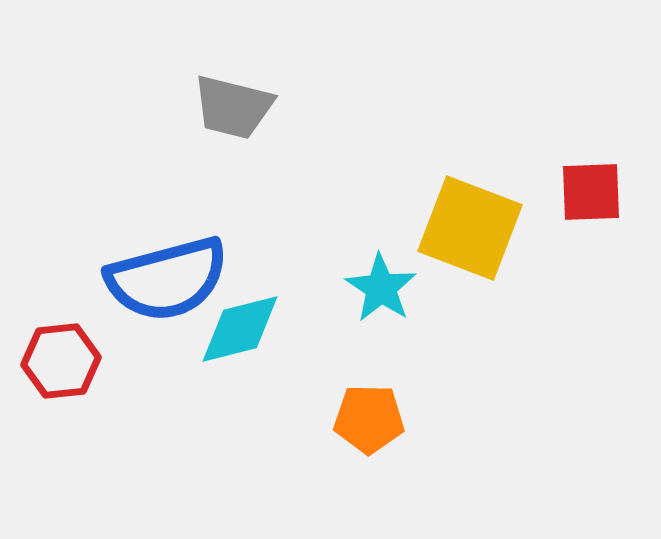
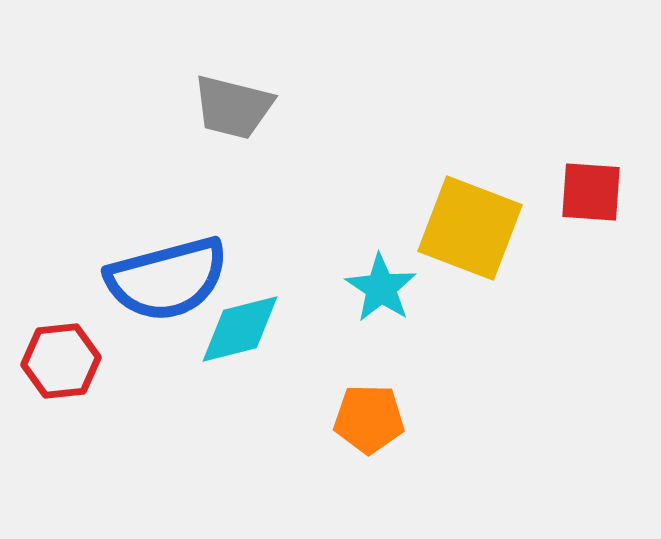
red square: rotated 6 degrees clockwise
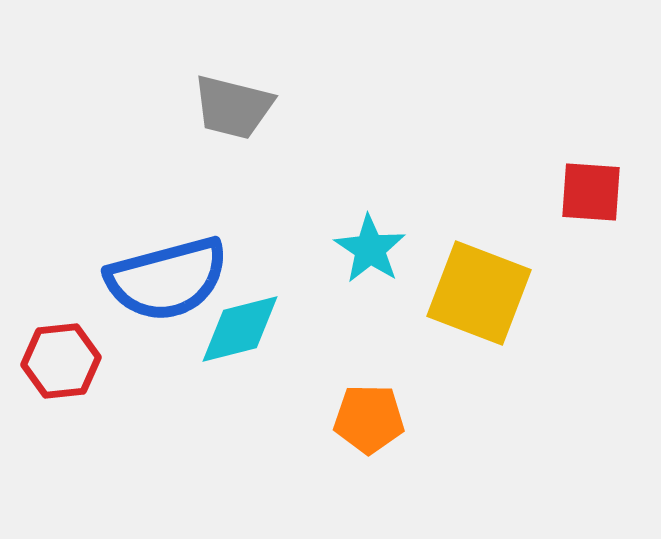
yellow square: moved 9 px right, 65 px down
cyan star: moved 11 px left, 39 px up
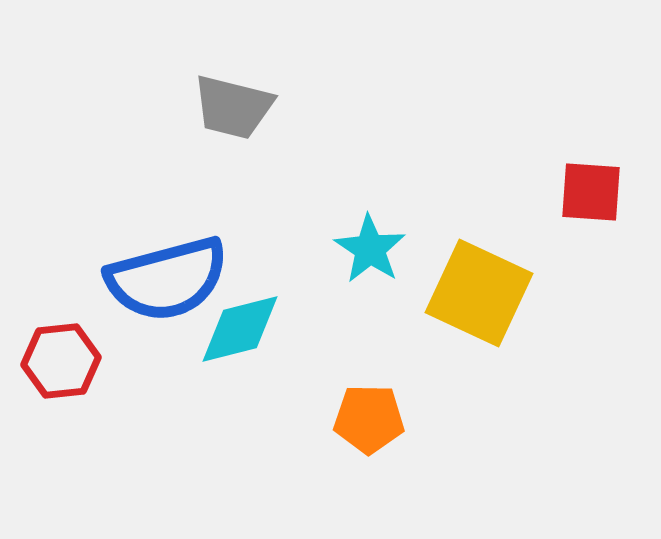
yellow square: rotated 4 degrees clockwise
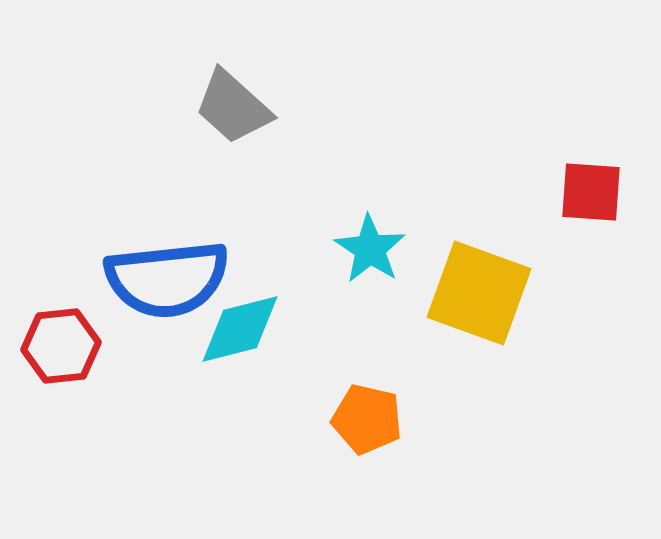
gray trapezoid: rotated 28 degrees clockwise
blue semicircle: rotated 9 degrees clockwise
yellow square: rotated 5 degrees counterclockwise
red hexagon: moved 15 px up
orange pentagon: moved 2 px left; rotated 12 degrees clockwise
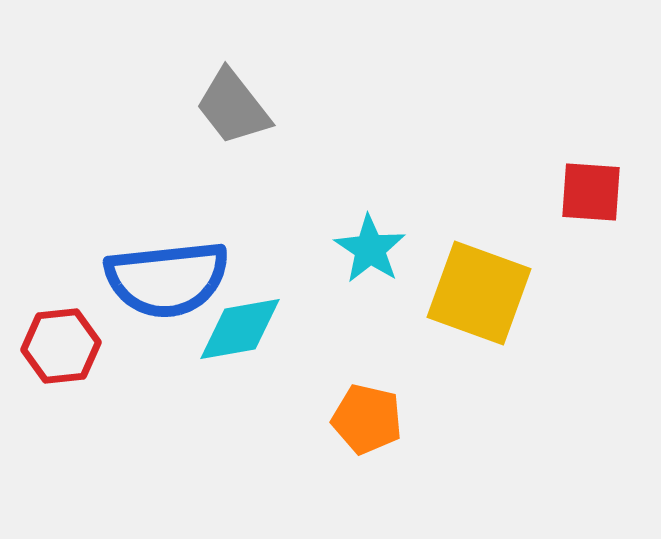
gray trapezoid: rotated 10 degrees clockwise
cyan diamond: rotated 4 degrees clockwise
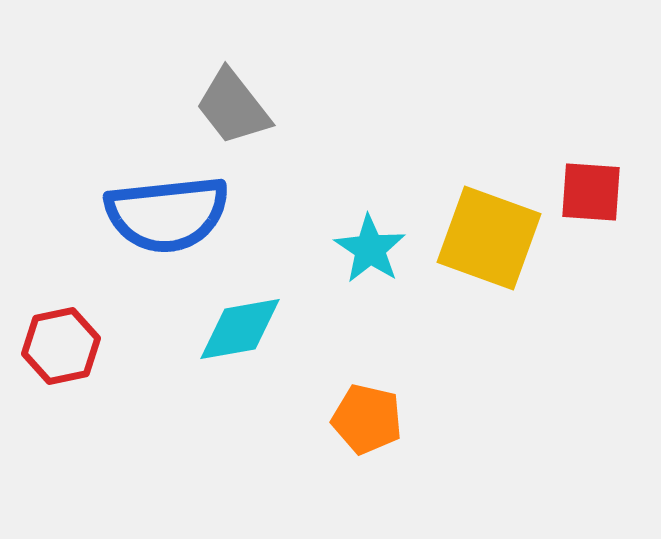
blue semicircle: moved 65 px up
yellow square: moved 10 px right, 55 px up
red hexagon: rotated 6 degrees counterclockwise
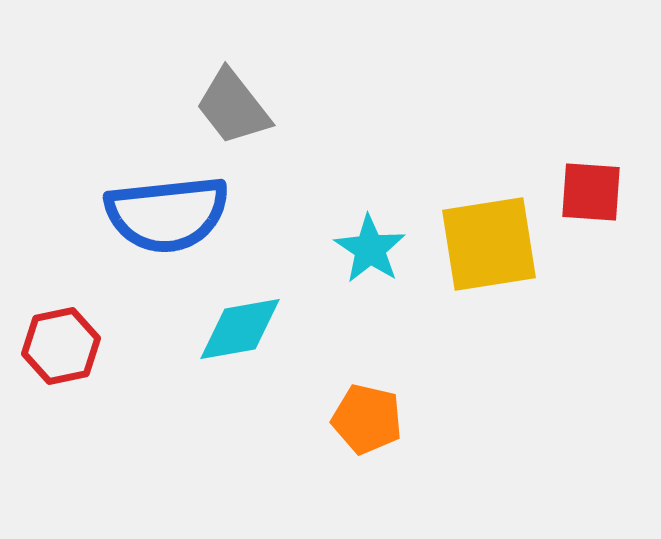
yellow square: moved 6 px down; rotated 29 degrees counterclockwise
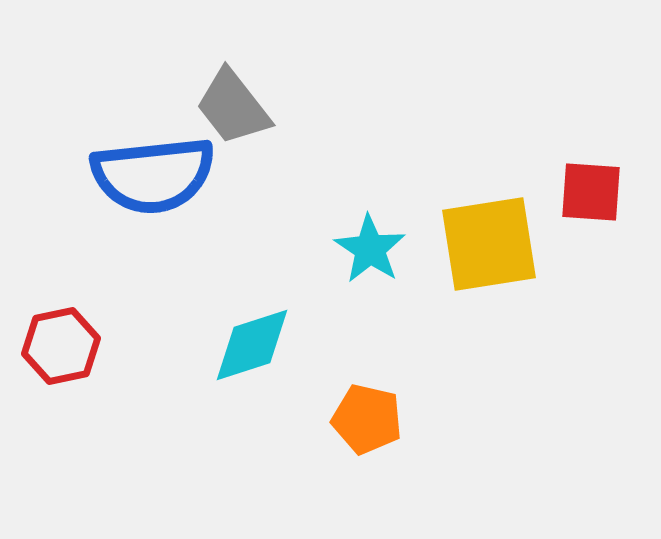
blue semicircle: moved 14 px left, 39 px up
cyan diamond: moved 12 px right, 16 px down; rotated 8 degrees counterclockwise
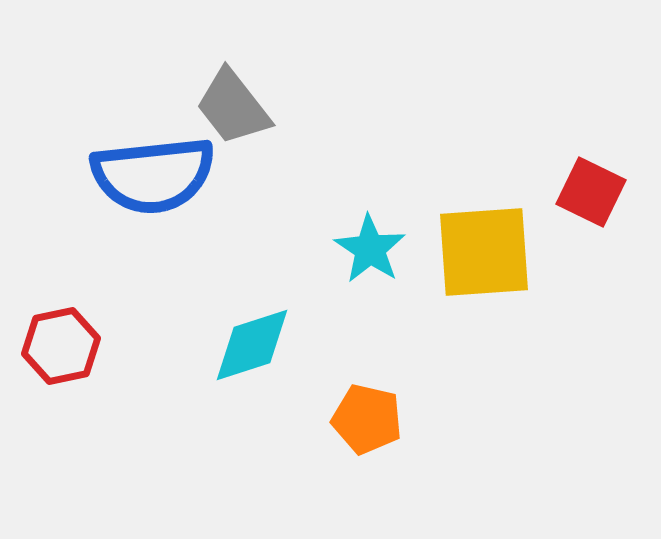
red square: rotated 22 degrees clockwise
yellow square: moved 5 px left, 8 px down; rotated 5 degrees clockwise
